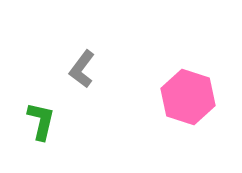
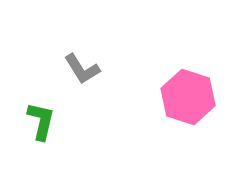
gray L-shape: rotated 69 degrees counterclockwise
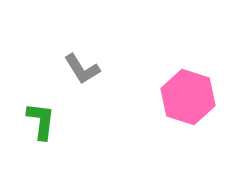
green L-shape: rotated 6 degrees counterclockwise
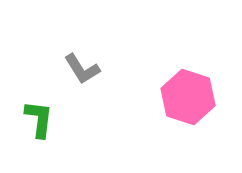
green L-shape: moved 2 px left, 2 px up
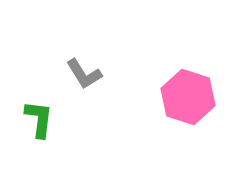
gray L-shape: moved 2 px right, 5 px down
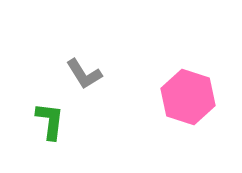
green L-shape: moved 11 px right, 2 px down
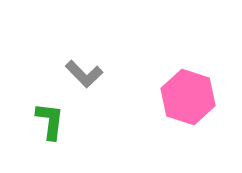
gray L-shape: rotated 12 degrees counterclockwise
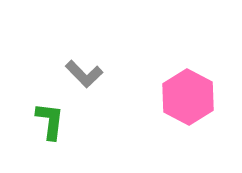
pink hexagon: rotated 10 degrees clockwise
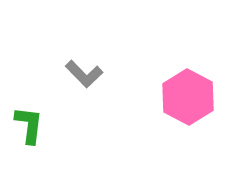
green L-shape: moved 21 px left, 4 px down
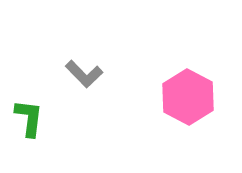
green L-shape: moved 7 px up
